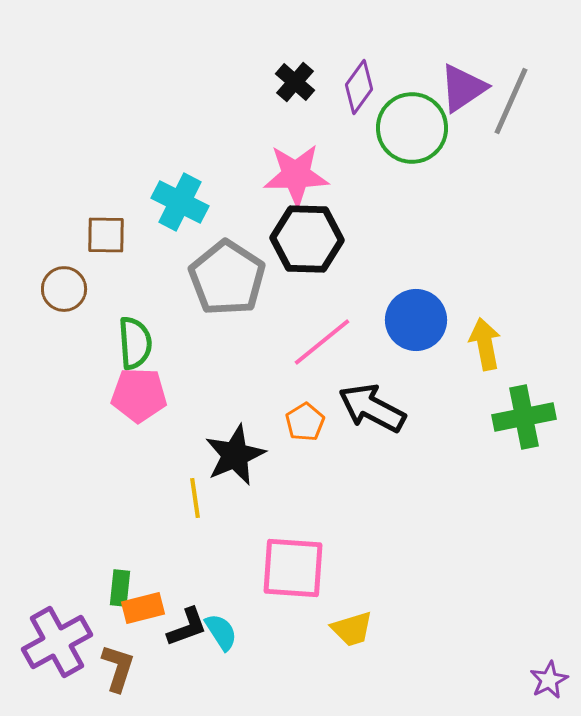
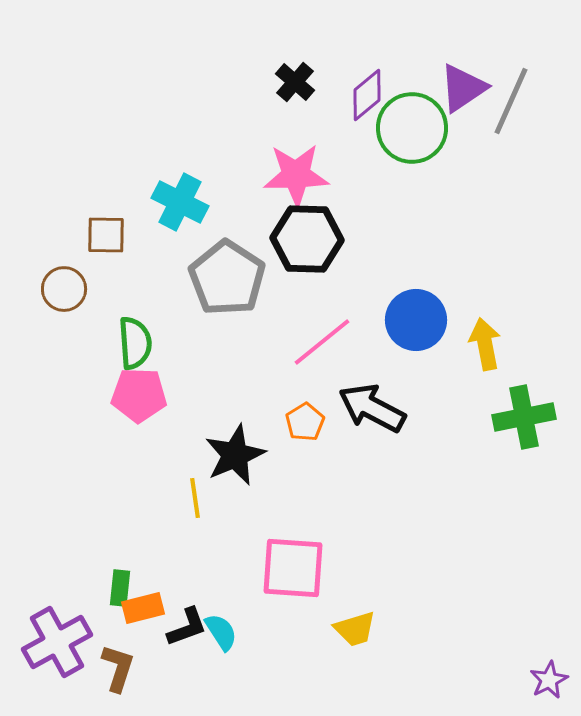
purple diamond: moved 8 px right, 8 px down; rotated 14 degrees clockwise
yellow trapezoid: moved 3 px right
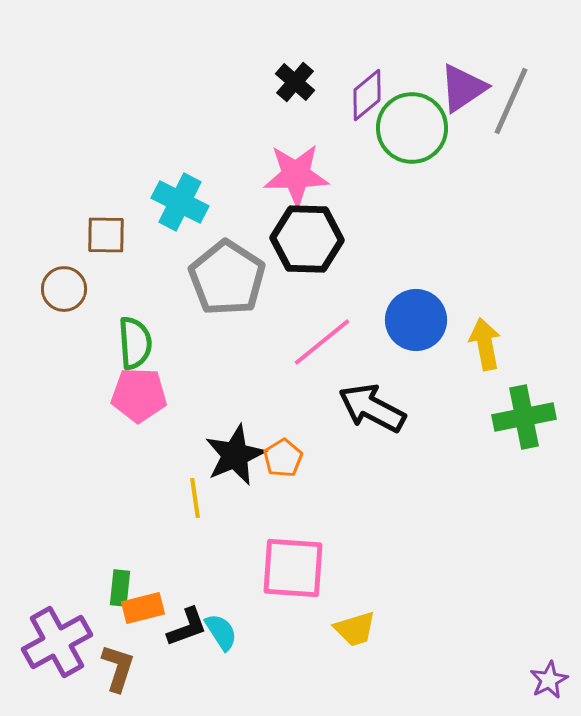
orange pentagon: moved 22 px left, 36 px down
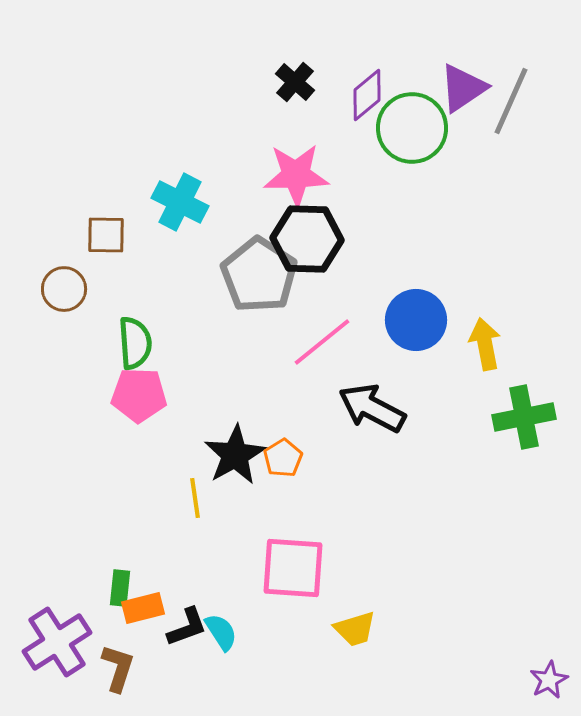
gray pentagon: moved 32 px right, 3 px up
black star: rotated 6 degrees counterclockwise
purple cross: rotated 4 degrees counterclockwise
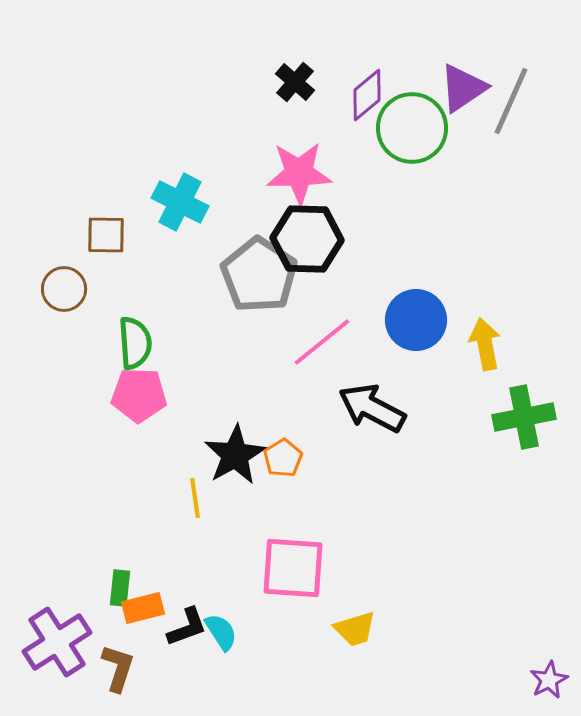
pink star: moved 3 px right, 2 px up
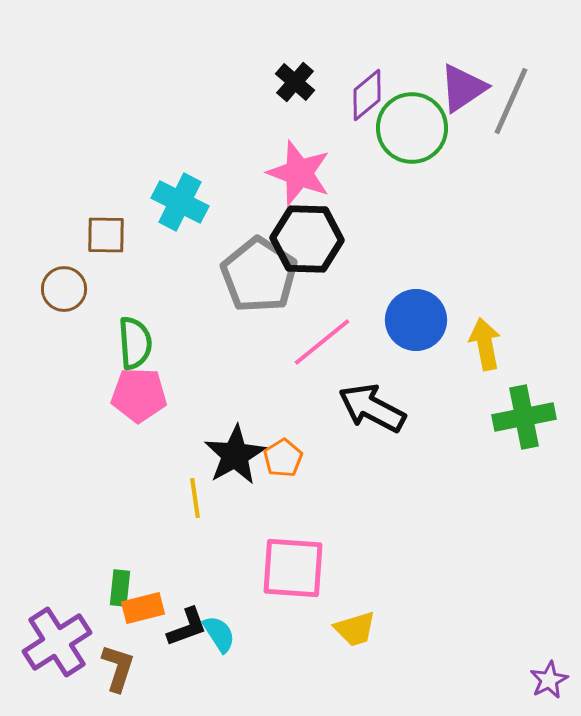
pink star: rotated 22 degrees clockwise
cyan semicircle: moved 2 px left, 2 px down
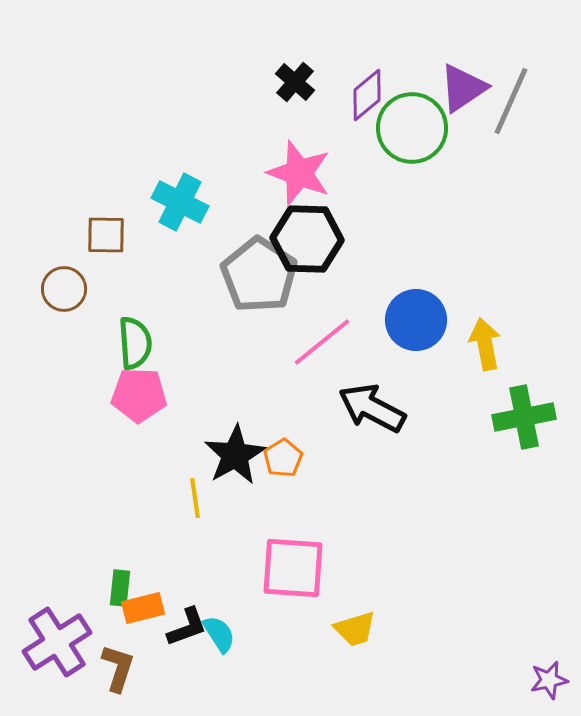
purple star: rotated 15 degrees clockwise
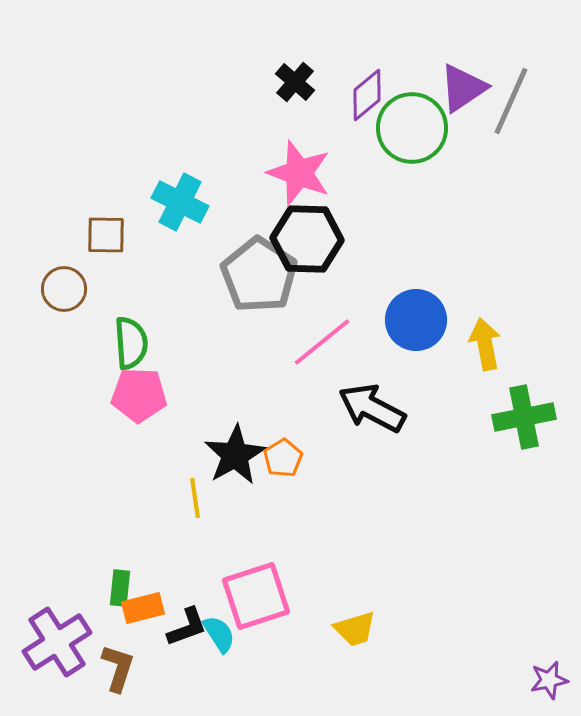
green semicircle: moved 4 px left
pink square: moved 37 px left, 28 px down; rotated 22 degrees counterclockwise
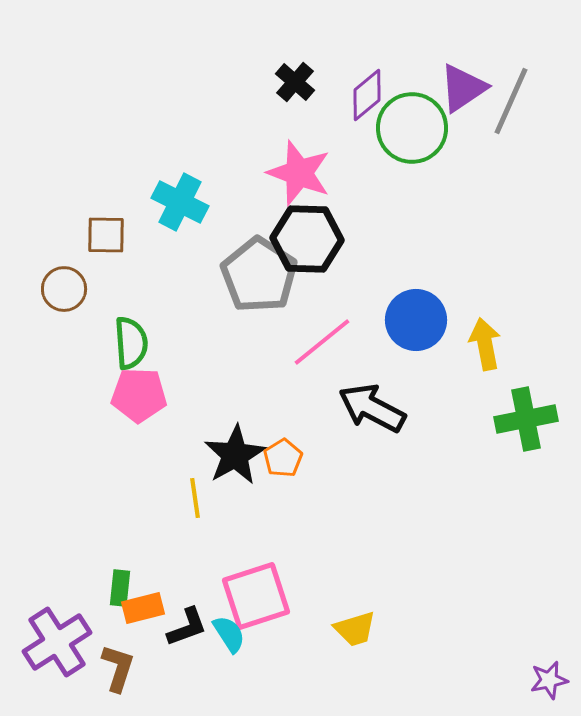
green cross: moved 2 px right, 2 px down
cyan semicircle: moved 10 px right
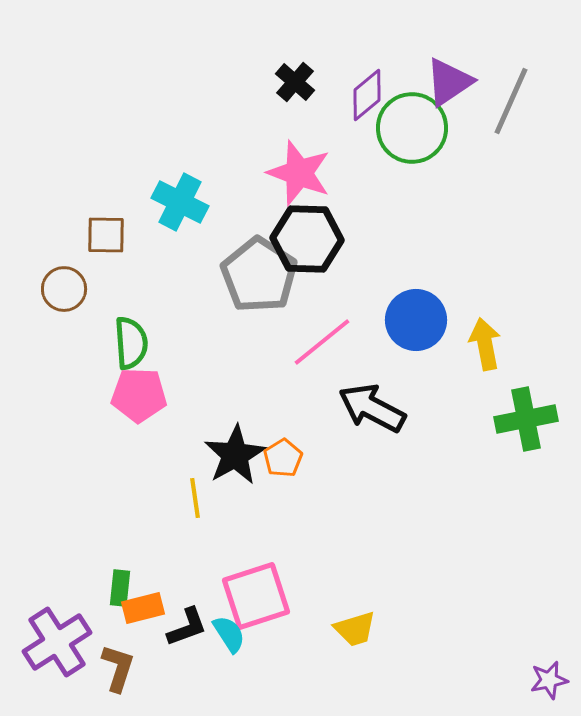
purple triangle: moved 14 px left, 6 px up
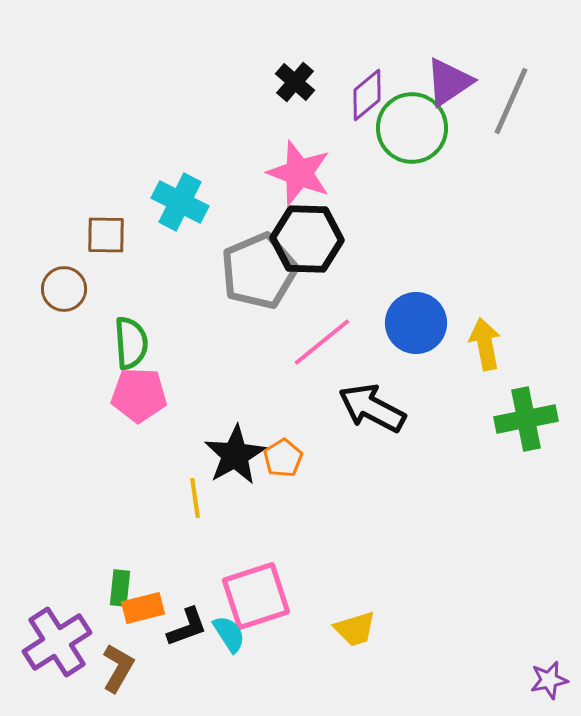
gray pentagon: moved 4 px up; rotated 16 degrees clockwise
blue circle: moved 3 px down
brown L-shape: rotated 12 degrees clockwise
